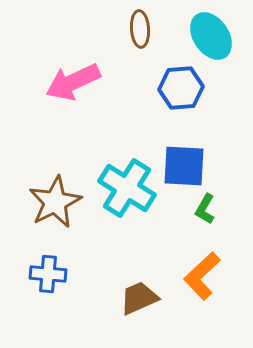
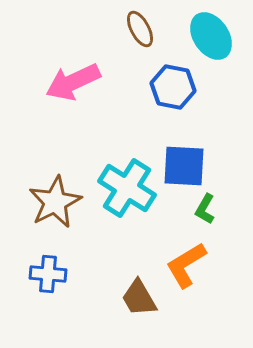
brown ellipse: rotated 24 degrees counterclockwise
blue hexagon: moved 8 px left, 1 px up; rotated 15 degrees clockwise
orange L-shape: moved 16 px left, 11 px up; rotated 12 degrees clockwise
brown trapezoid: rotated 96 degrees counterclockwise
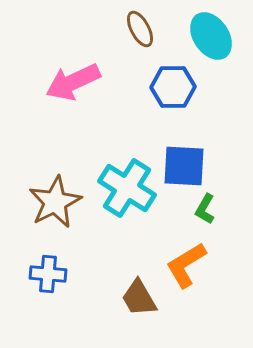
blue hexagon: rotated 12 degrees counterclockwise
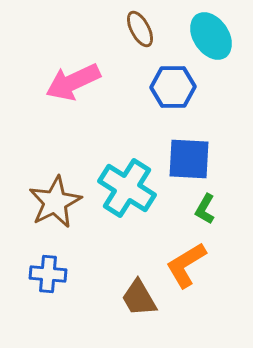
blue square: moved 5 px right, 7 px up
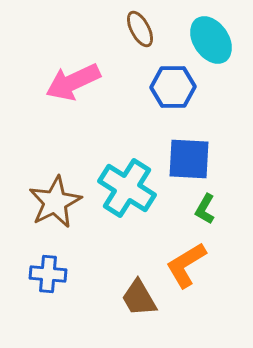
cyan ellipse: moved 4 px down
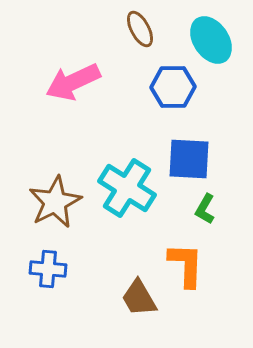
orange L-shape: rotated 123 degrees clockwise
blue cross: moved 5 px up
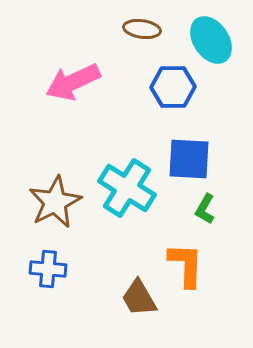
brown ellipse: moved 2 px right; rotated 54 degrees counterclockwise
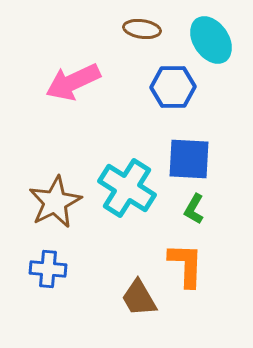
green L-shape: moved 11 px left
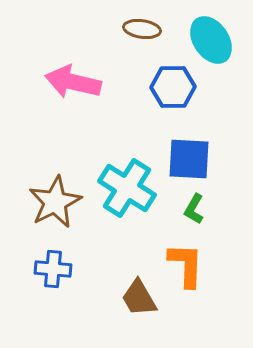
pink arrow: rotated 38 degrees clockwise
blue cross: moved 5 px right
